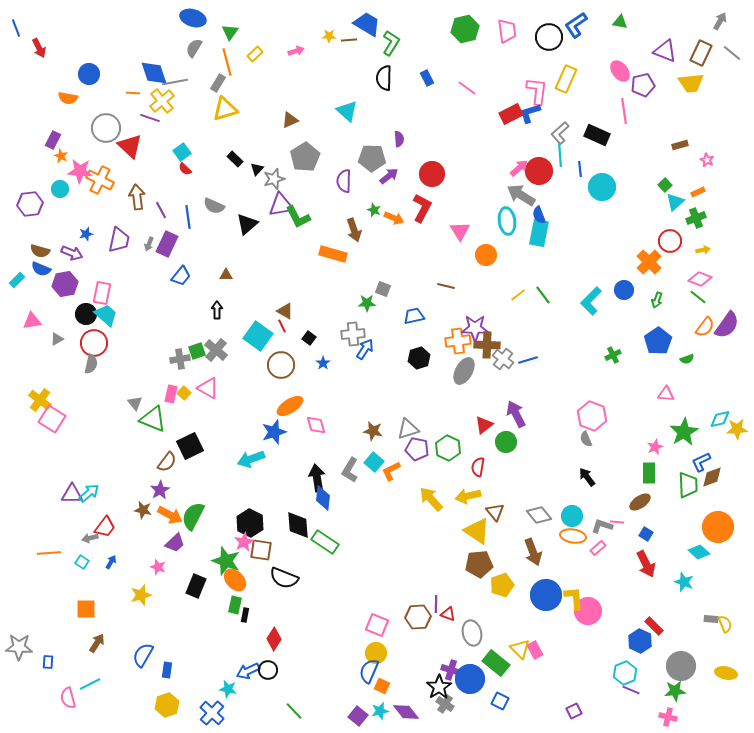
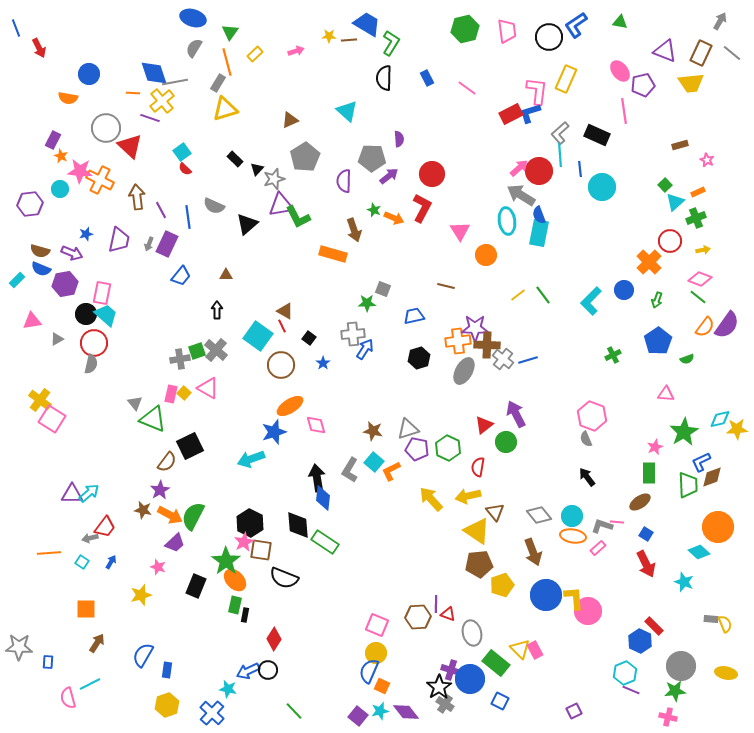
green star at (226, 561): rotated 16 degrees clockwise
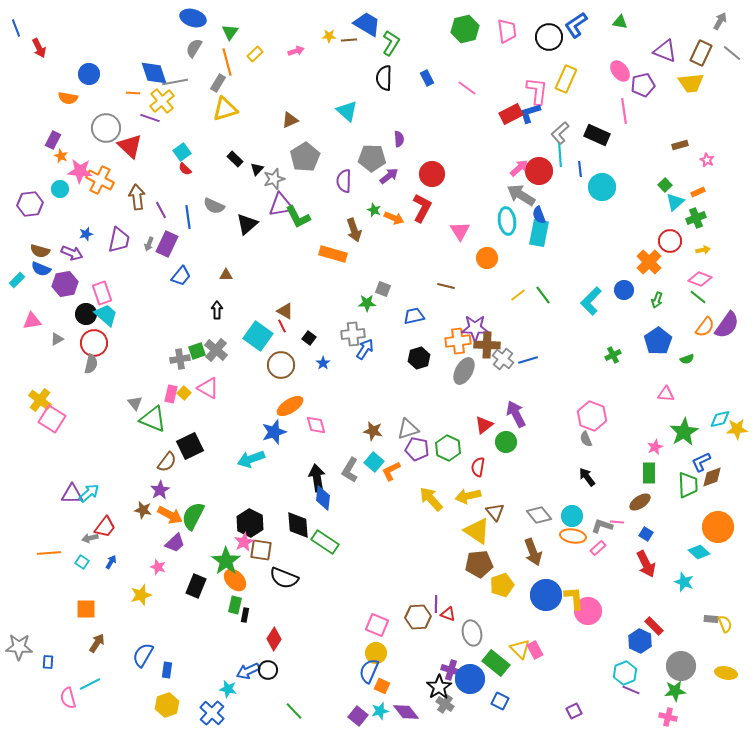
orange circle at (486, 255): moved 1 px right, 3 px down
pink rectangle at (102, 293): rotated 30 degrees counterclockwise
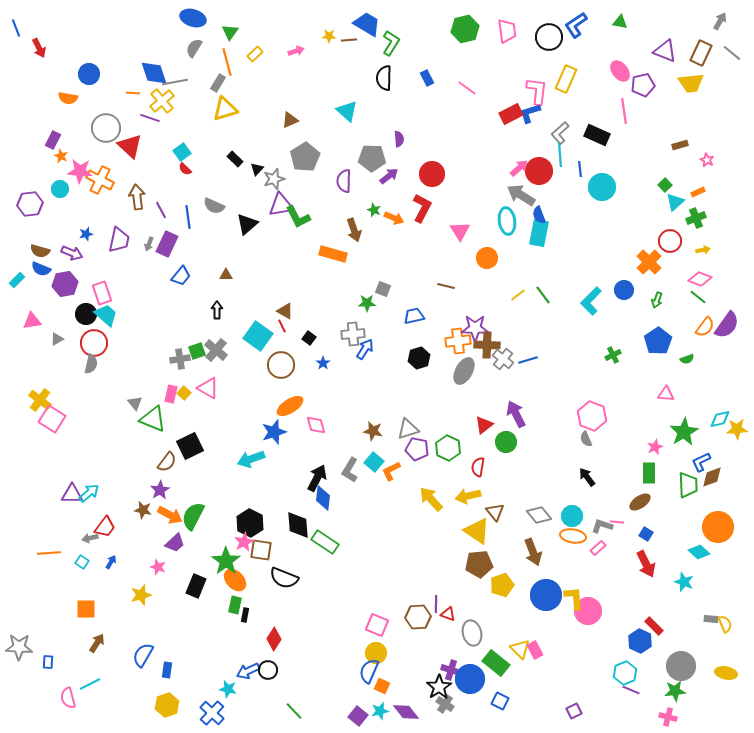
black arrow at (317, 478): rotated 36 degrees clockwise
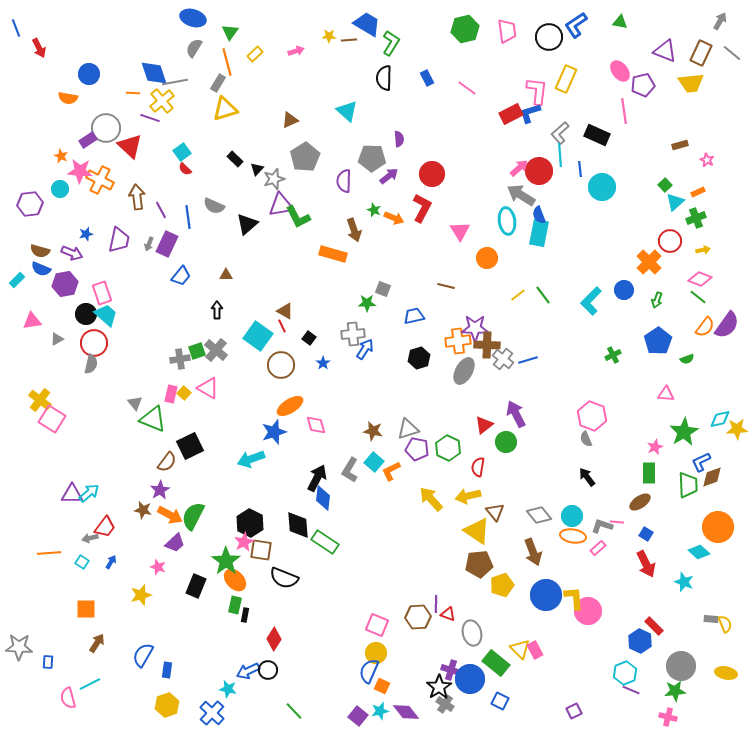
purple rectangle at (53, 140): moved 35 px right; rotated 30 degrees clockwise
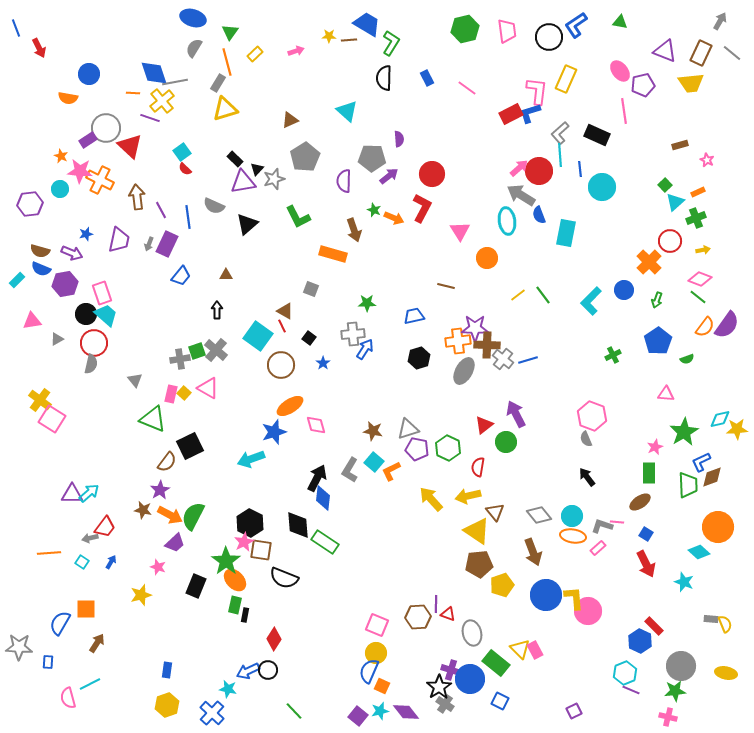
purple triangle at (281, 205): moved 38 px left, 23 px up
cyan rectangle at (539, 233): moved 27 px right
gray square at (383, 289): moved 72 px left
gray triangle at (135, 403): moved 23 px up
blue semicircle at (143, 655): moved 83 px left, 32 px up
